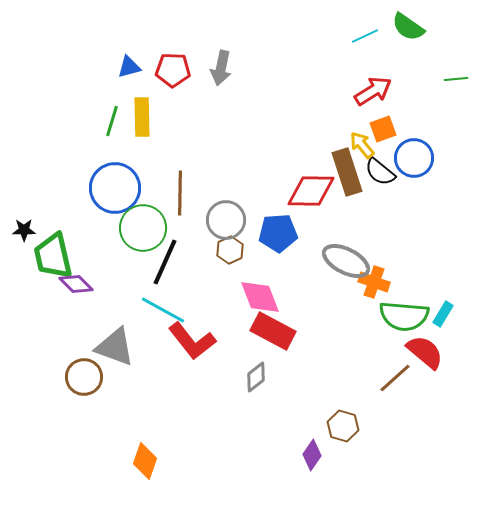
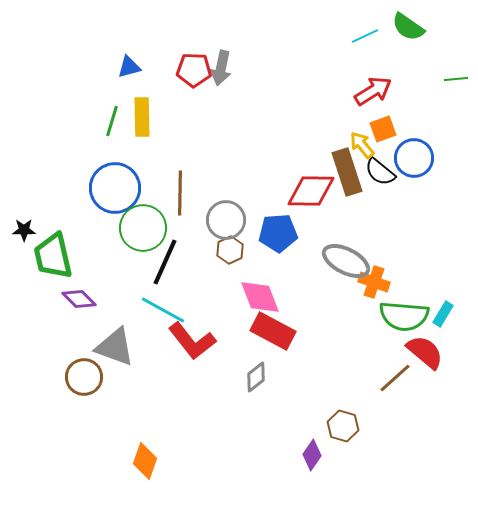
red pentagon at (173, 70): moved 21 px right
purple diamond at (76, 284): moved 3 px right, 15 px down
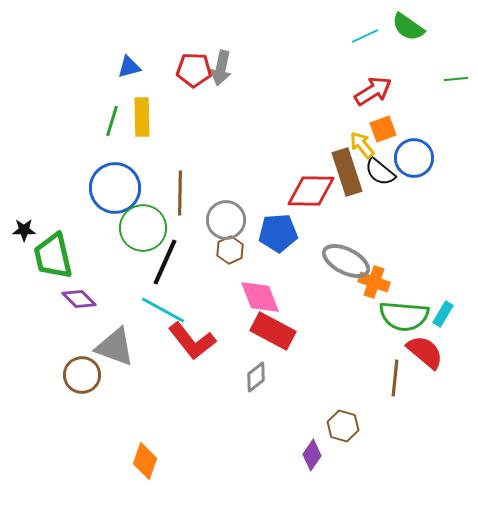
brown circle at (84, 377): moved 2 px left, 2 px up
brown line at (395, 378): rotated 42 degrees counterclockwise
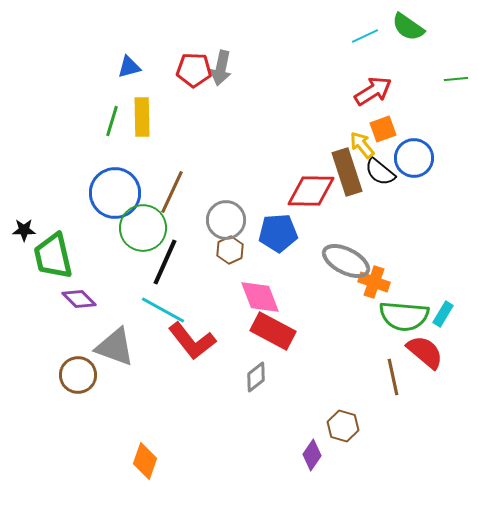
blue circle at (115, 188): moved 5 px down
brown line at (180, 193): moved 8 px left, 1 px up; rotated 24 degrees clockwise
brown circle at (82, 375): moved 4 px left
brown line at (395, 378): moved 2 px left, 1 px up; rotated 18 degrees counterclockwise
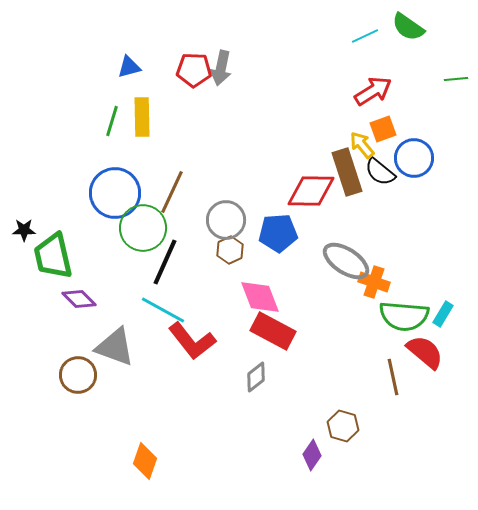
gray ellipse at (346, 261): rotated 6 degrees clockwise
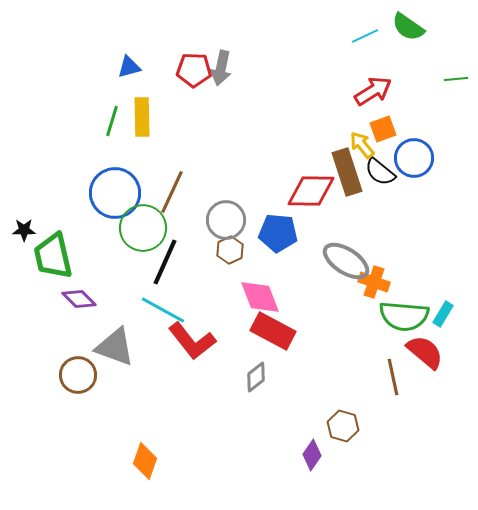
blue pentagon at (278, 233): rotated 9 degrees clockwise
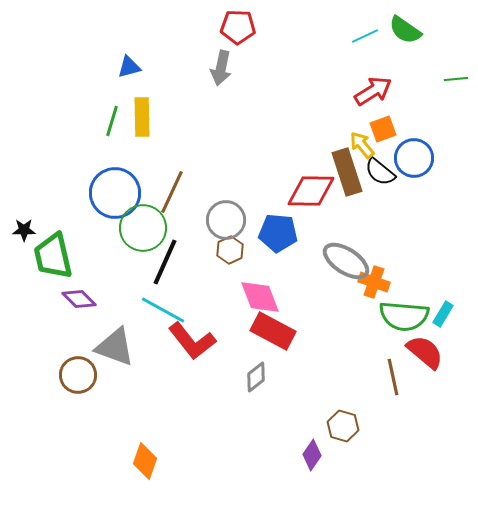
green semicircle at (408, 27): moved 3 px left, 3 px down
red pentagon at (194, 70): moved 44 px right, 43 px up
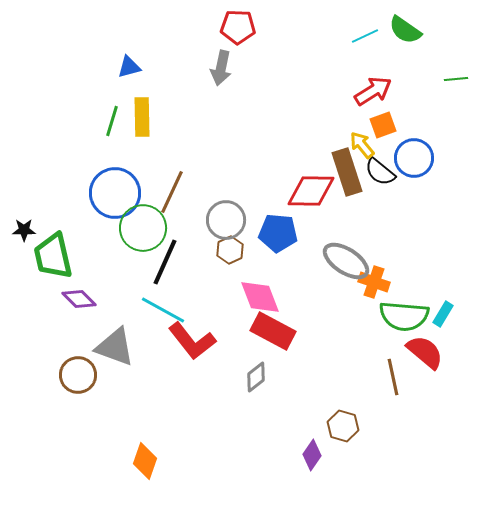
orange square at (383, 129): moved 4 px up
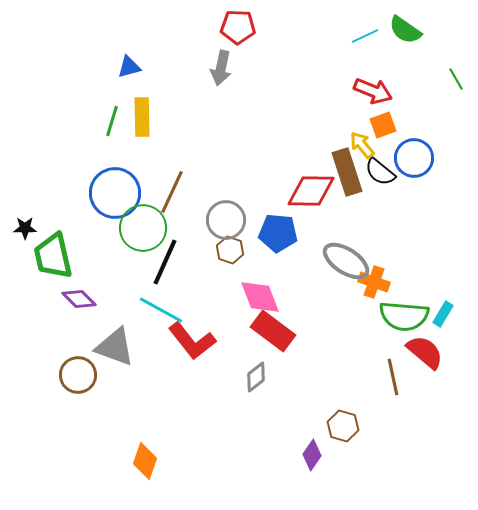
green line at (456, 79): rotated 65 degrees clockwise
red arrow at (373, 91): rotated 54 degrees clockwise
black star at (24, 230): moved 1 px right, 2 px up
brown hexagon at (230, 250): rotated 16 degrees counterclockwise
cyan line at (163, 310): moved 2 px left
red rectangle at (273, 331): rotated 9 degrees clockwise
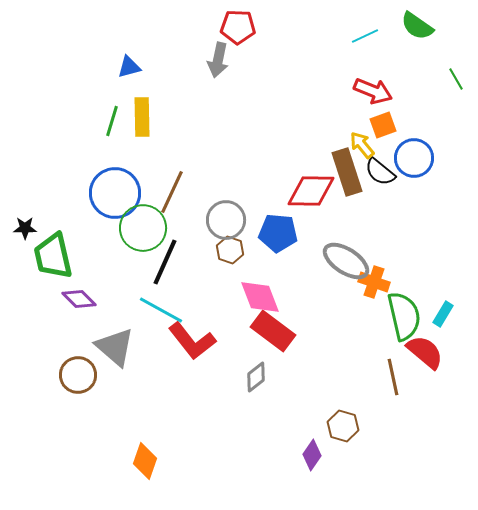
green semicircle at (405, 30): moved 12 px right, 4 px up
gray arrow at (221, 68): moved 3 px left, 8 px up
green semicircle at (404, 316): rotated 108 degrees counterclockwise
gray triangle at (115, 347): rotated 21 degrees clockwise
